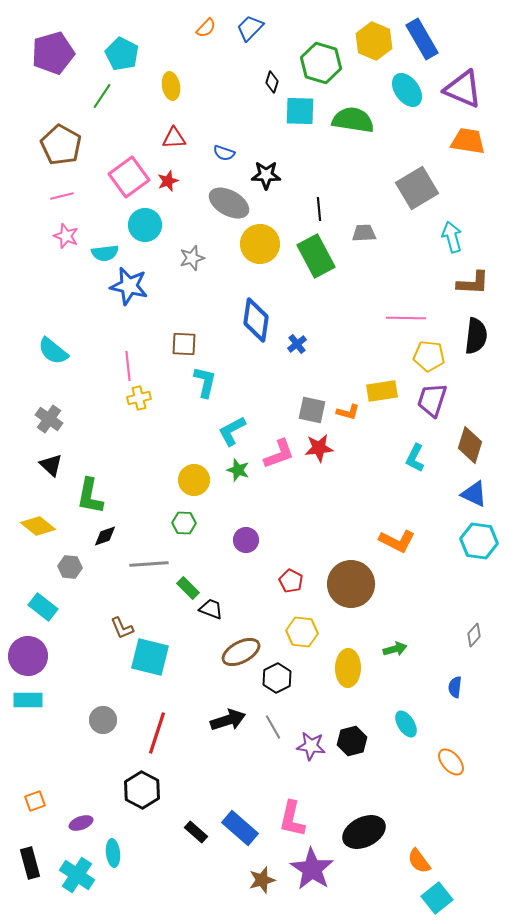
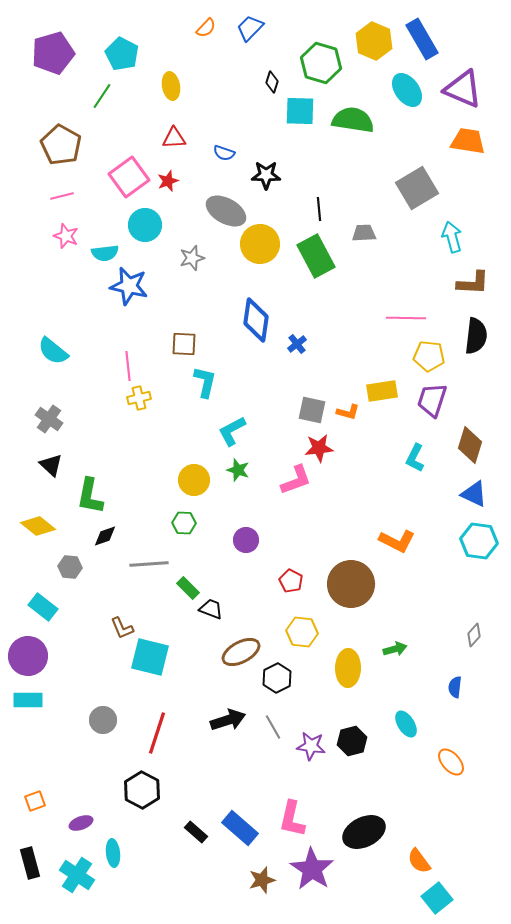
gray ellipse at (229, 203): moved 3 px left, 8 px down
pink L-shape at (279, 454): moved 17 px right, 26 px down
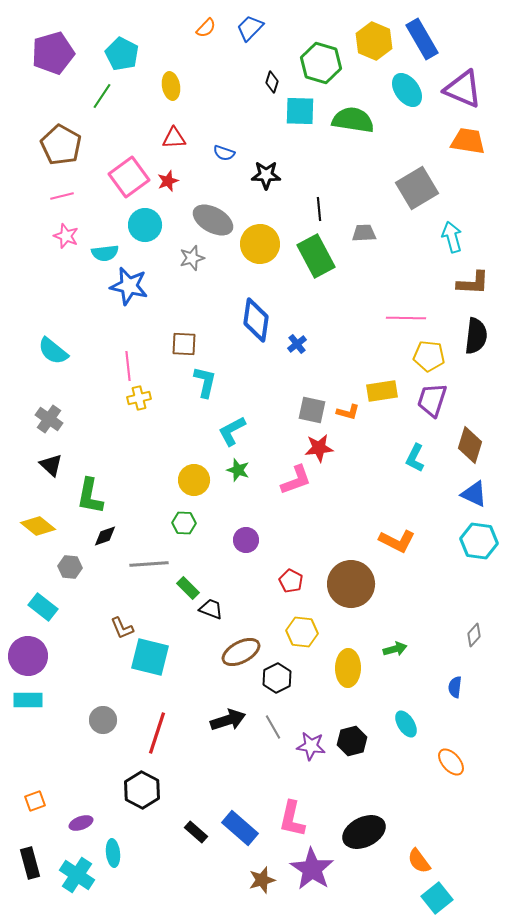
gray ellipse at (226, 211): moved 13 px left, 9 px down
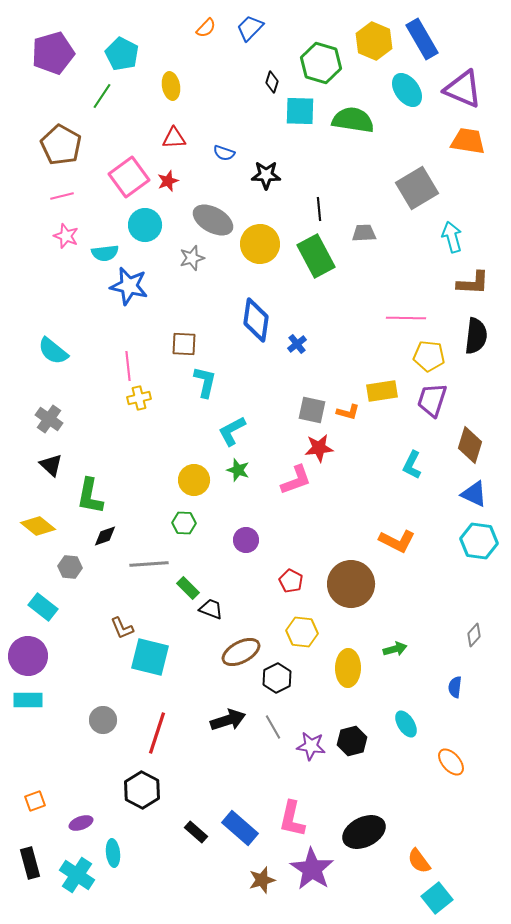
cyan L-shape at (415, 458): moved 3 px left, 7 px down
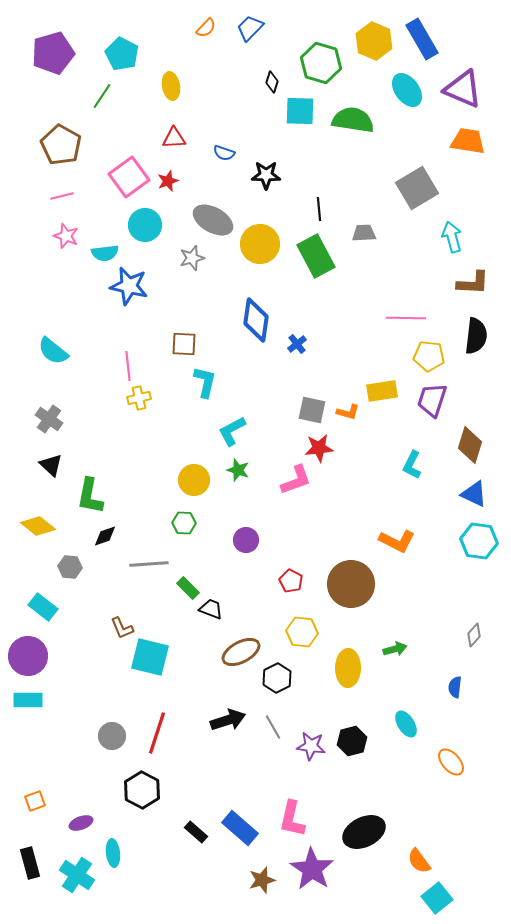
gray circle at (103, 720): moved 9 px right, 16 px down
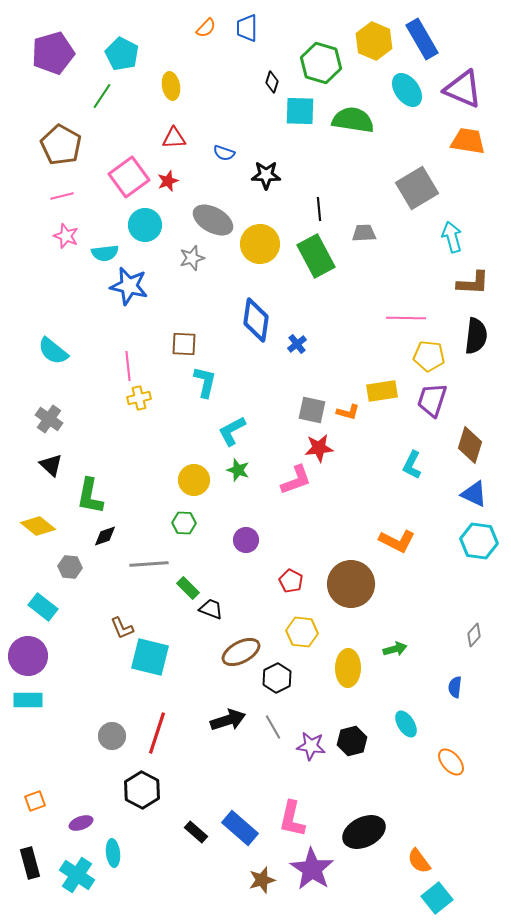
blue trapezoid at (250, 28): moved 3 px left; rotated 44 degrees counterclockwise
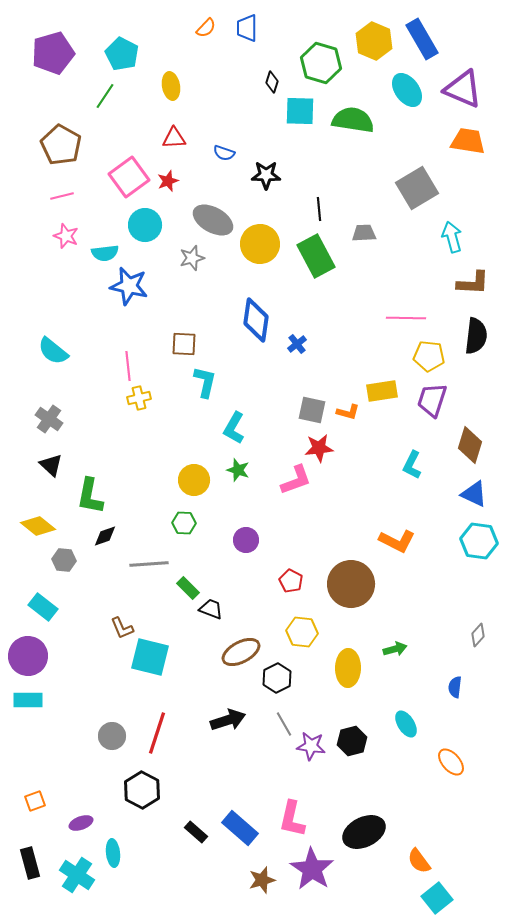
green line at (102, 96): moved 3 px right
cyan L-shape at (232, 431): moved 2 px right, 3 px up; rotated 32 degrees counterclockwise
gray hexagon at (70, 567): moved 6 px left, 7 px up
gray diamond at (474, 635): moved 4 px right
gray line at (273, 727): moved 11 px right, 3 px up
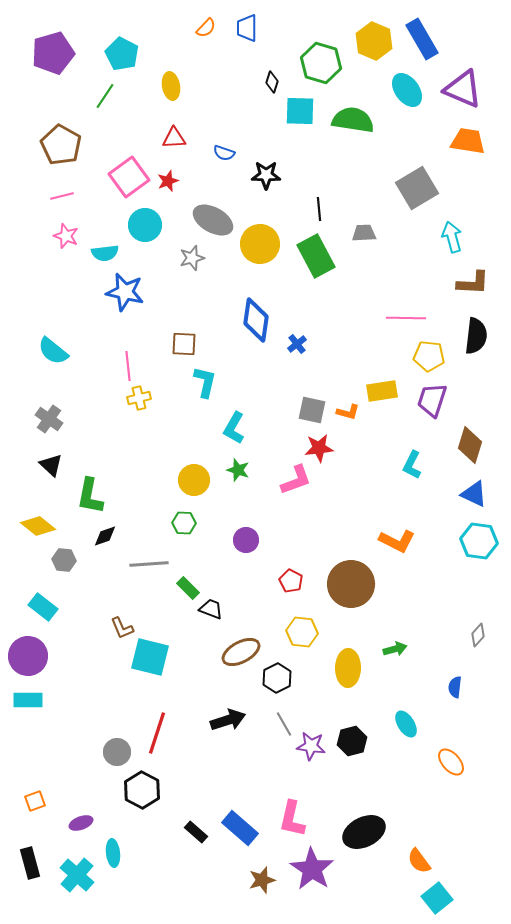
blue star at (129, 286): moved 4 px left, 6 px down
gray circle at (112, 736): moved 5 px right, 16 px down
cyan cross at (77, 875): rotated 8 degrees clockwise
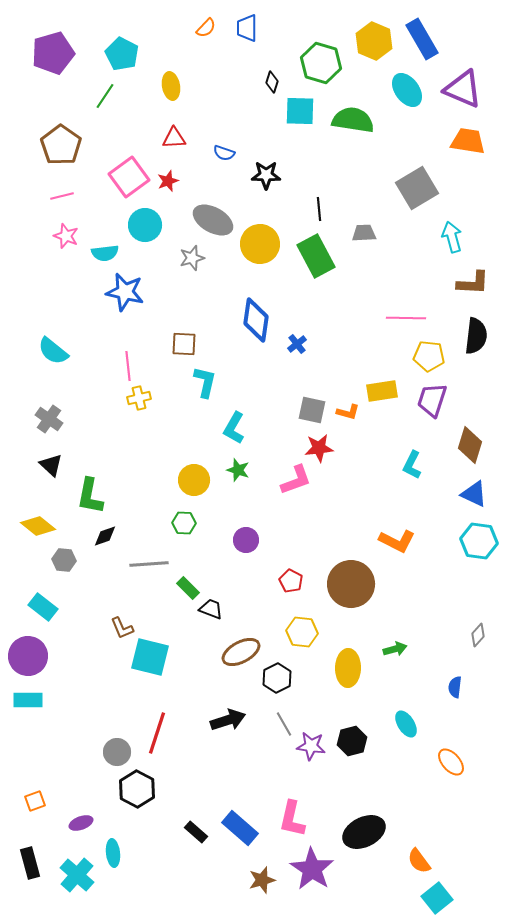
brown pentagon at (61, 145): rotated 6 degrees clockwise
black hexagon at (142, 790): moved 5 px left, 1 px up
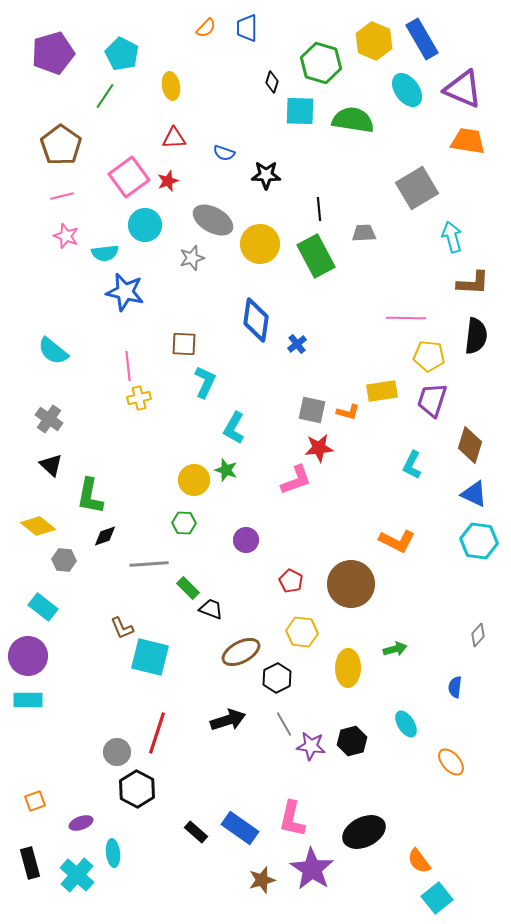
cyan L-shape at (205, 382): rotated 12 degrees clockwise
green star at (238, 470): moved 12 px left
blue rectangle at (240, 828): rotated 6 degrees counterclockwise
